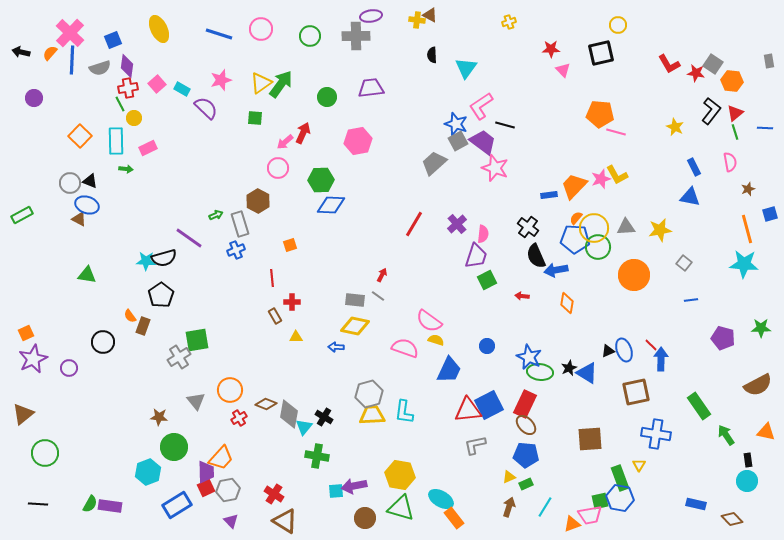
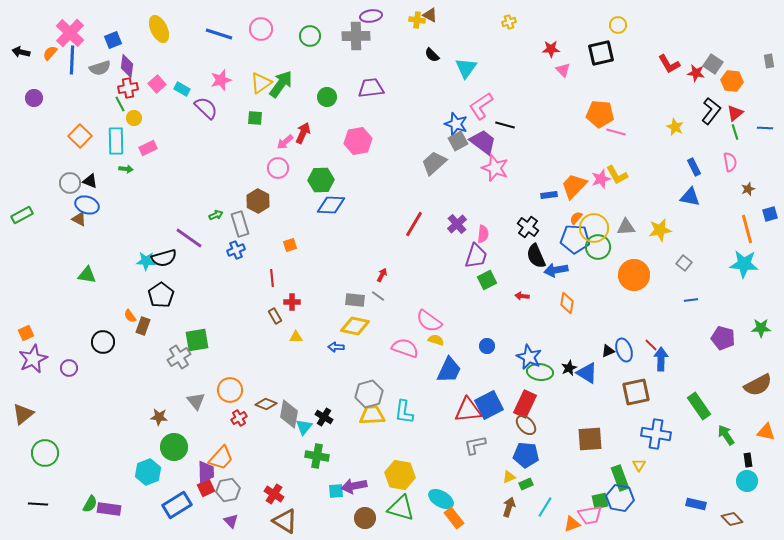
black semicircle at (432, 55): rotated 42 degrees counterclockwise
purple rectangle at (110, 506): moved 1 px left, 3 px down
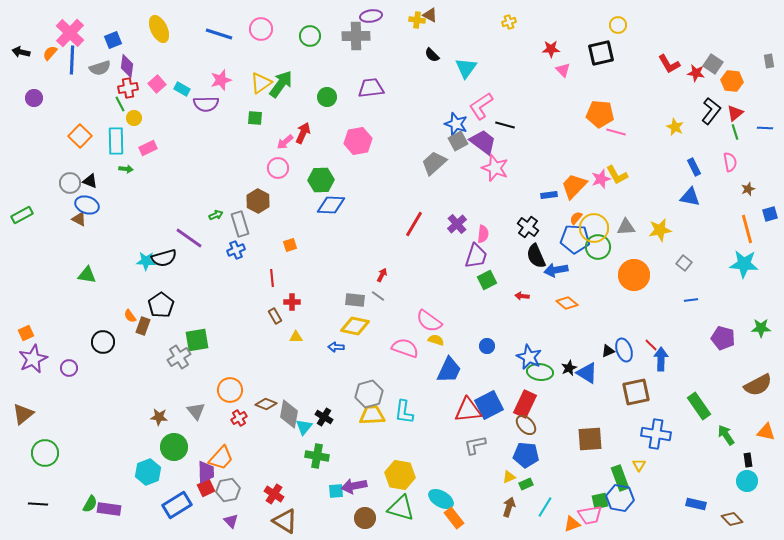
purple semicircle at (206, 108): moved 4 px up; rotated 135 degrees clockwise
black pentagon at (161, 295): moved 10 px down
orange diamond at (567, 303): rotated 60 degrees counterclockwise
gray triangle at (196, 401): moved 10 px down
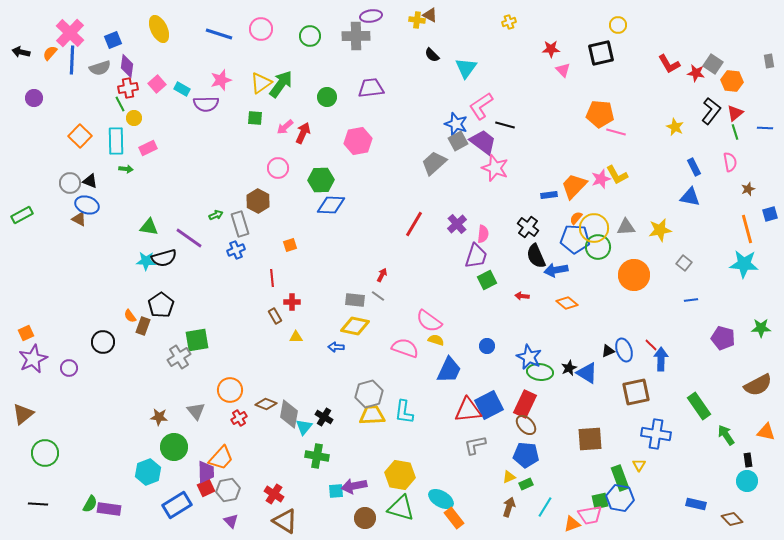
pink arrow at (285, 142): moved 15 px up
green triangle at (87, 275): moved 62 px right, 48 px up
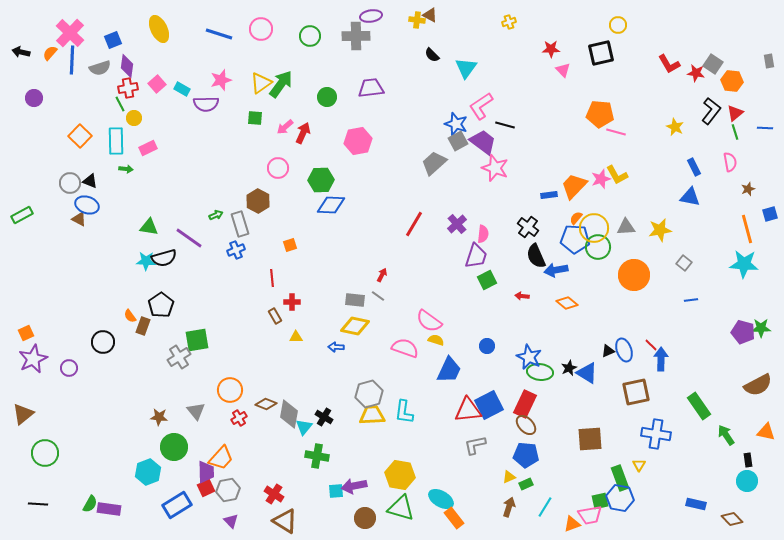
purple pentagon at (723, 338): moved 20 px right, 6 px up
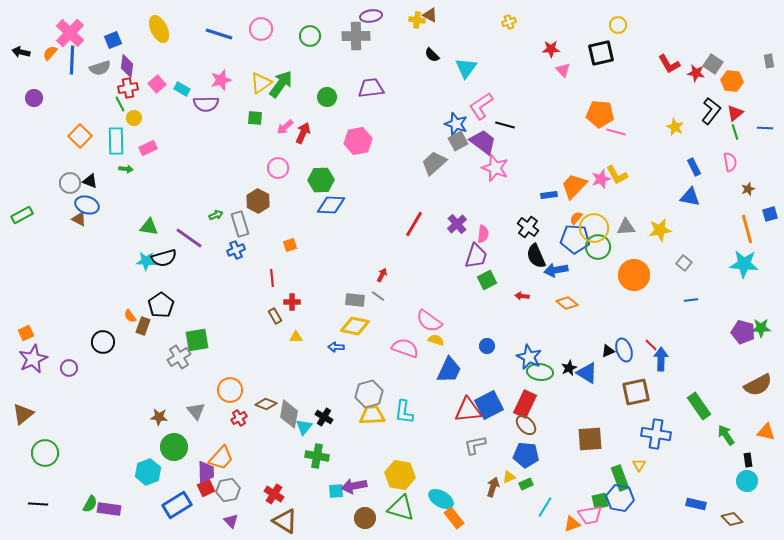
brown arrow at (509, 507): moved 16 px left, 20 px up
